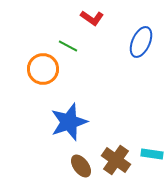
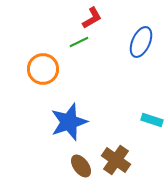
red L-shape: rotated 65 degrees counterclockwise
green line: moved 11 px right, 4 px up; rotated 54 degrees counterclockwise
cyan rectangle: moved 34 px up; rotated 10 degrees clockwise
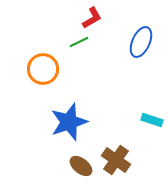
brown ellipse: rotated 15 degrees counterclockwise
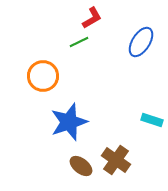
blue ellipse: rotated 8 degrees clockwise
orange circle: moved 7 px down
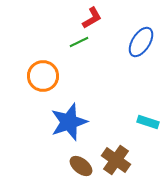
cyan rectangle: moved 4 px left, 2 px down
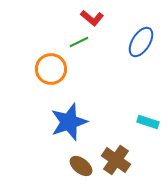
red L-shape: rotated 70 degrees clockwise
orange circle: moved 8 px right, 7 px up
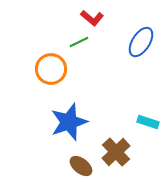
brown cross: moved 8 px up; rotated 12 degrees clockwise
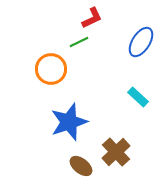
red L-shape: rotated 65 degrees counterclockwise
cyan rectangle: moved 10 px left, 25 px up; rotated 25 degrees clockwise
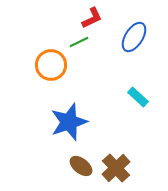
blue ellipse: moved 7 px left, 5 px up
orange circle: moved 4 px up
brown cross: moved 16 px down
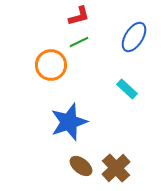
red L-shape: moved 13 px left, 2 px up; rotated 10 degrees clockwise
cyan rectangle: moved 11 px left, 8 px up
